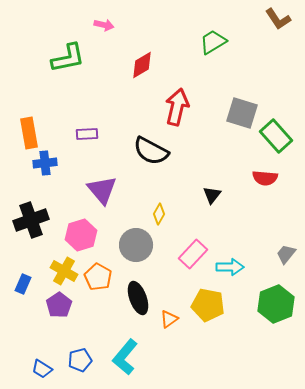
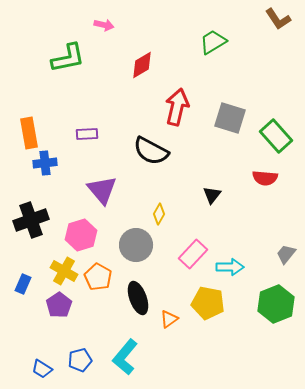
gray square: moved 12 px left, 5 px down
yellow pentagon: moved 2 px up
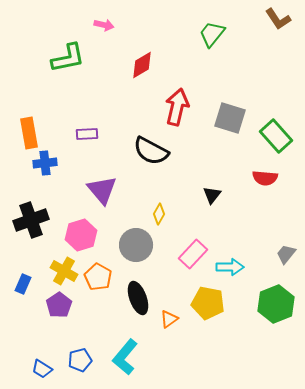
green trapezoid: moved 1 px left, 8 px up; rotated 20 degrees counterclockwise
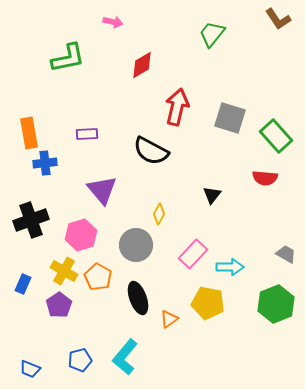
pink arrow: moved 9 px right, 3 px up
gray trapezoid: rotated 80 degrees clockwise
blue trapezoid: moved 12 px left; rotated 10 degrees counterclockwise
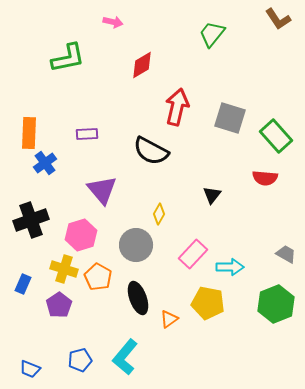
orange rectangle: rotated 12 degrees clockwise
blue cross: rotated 30 degrees counterclockwise
yellow cross: moved 2 px up; rotated 12 degrees counterclockwise
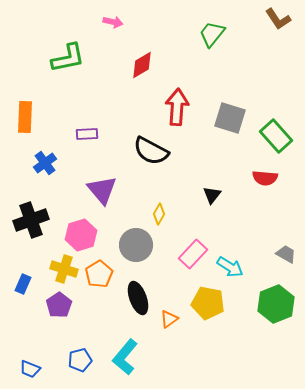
red arrow: rotated 9 degrees counterclockwise
orange rectangle: moved 4 px left, 16 px up
cyan arrow: rotated 32 degrees clockwise
orange pentagon: moved 1 px right, 3 px up; rotated 12 degrees clockwise
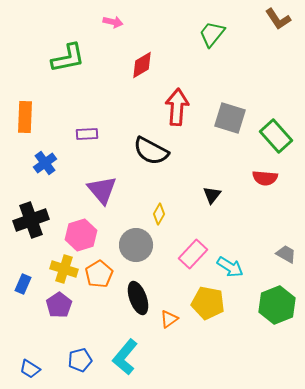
green hexagon: moved 1 px right, 1 px down
blue trapezoid: rotated 10 degrees clockwise
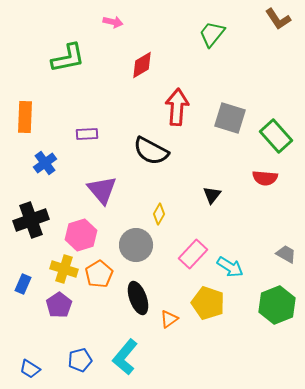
yellow pentagon: rotated 8 degrees clockwise
